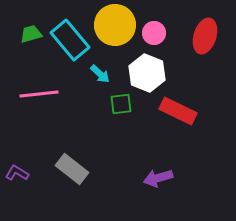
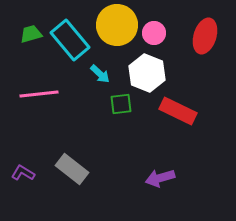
yellow circle: moved 2 px right
purple L-shape: moved 6 px right
purple arrow: moved 2 px right
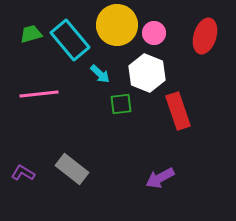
red rectangle: rotated 45 degrees clockwise
purple arrow: rotated 12 degrees counterclockwise
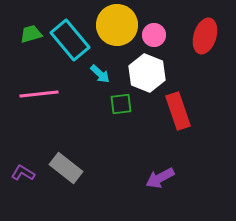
pink circle: moved 2 px down
gray rectangle: moved 6 px left, 1 px up
